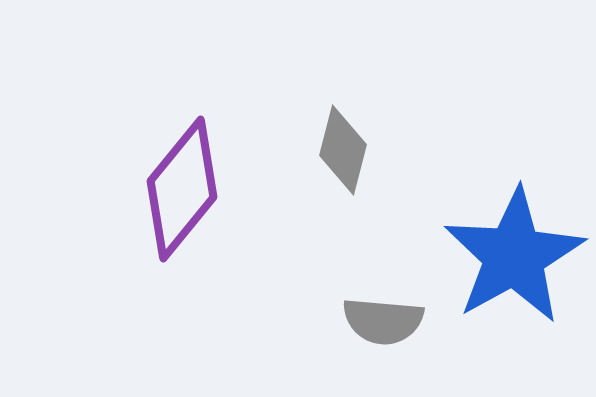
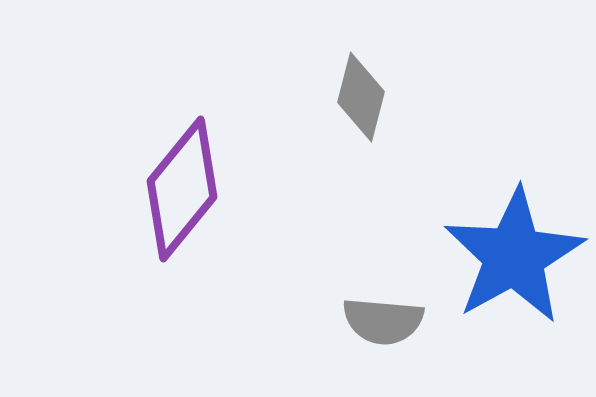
gray diamond: moved 18 px right, 53 px up
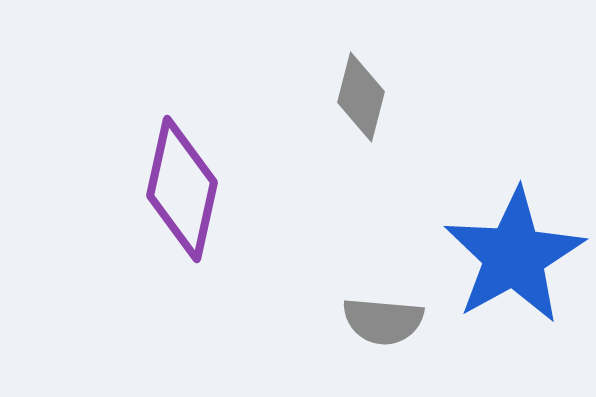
purple diamond: rotated 27 degrees counterclockwise
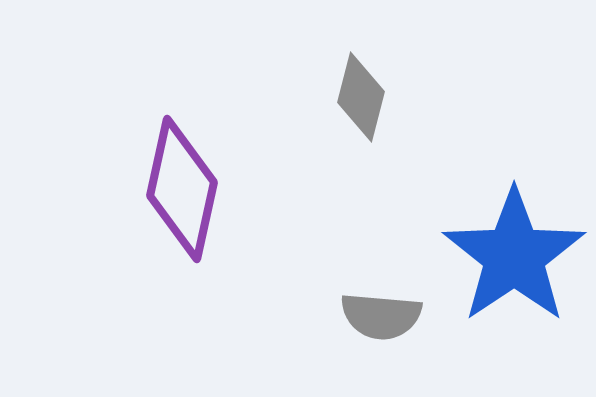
blue star: rotated 5 degrees counterclockwise
gray semicircle: moved 2 px left, 5 px up
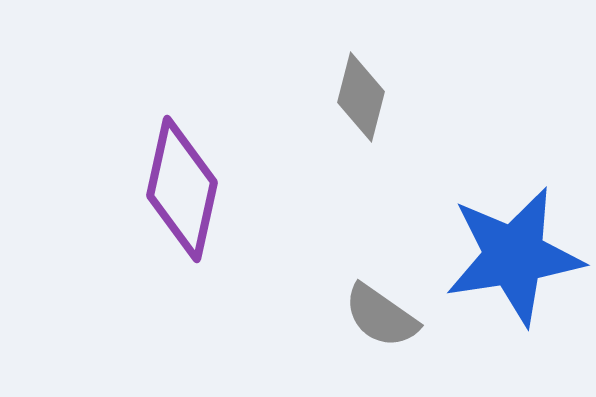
blue star: rotated 25 degrees clockwise
gray semicircle: rotated 30 degrees clockwise
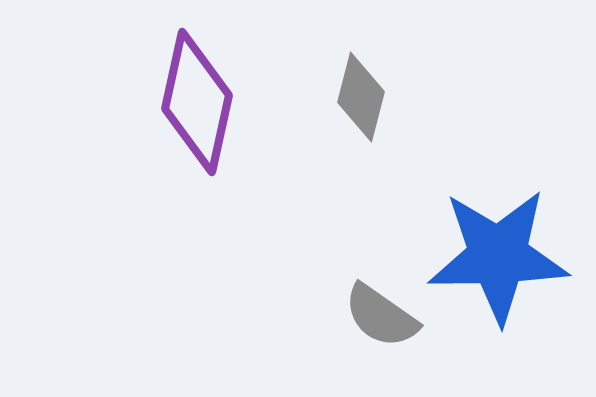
purple diamond: moved 15 px right, 87 px up
blue star: moved 16 px left; rotated 8 degrees clockwise
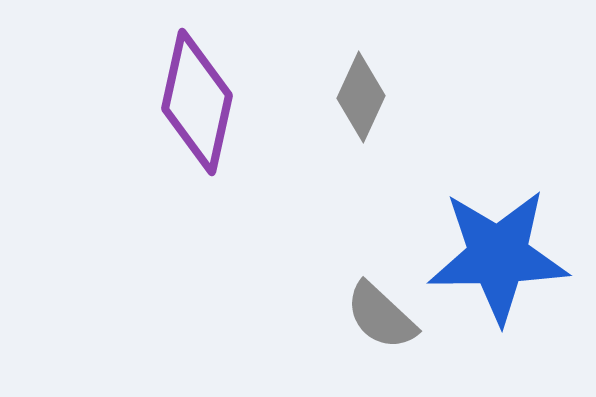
gray diamond: rotated 10 degrees clockwise
gray semicircle: rotated 8 degrees clockwise
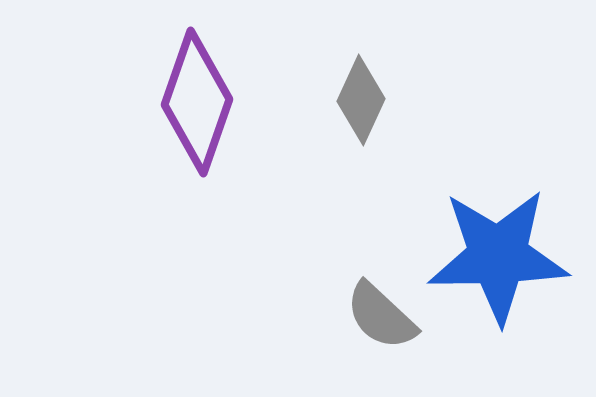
gray diamond: moved 3 px down
purple diamond: rotated 7 degrees clockwise
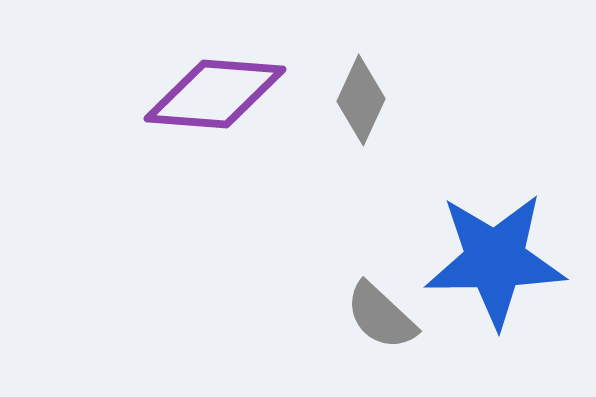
purple diamond: moved 18 px right, 8 px up; rotated 75 degrees clockwise
blue star: moved 3 px left, 4 px down
